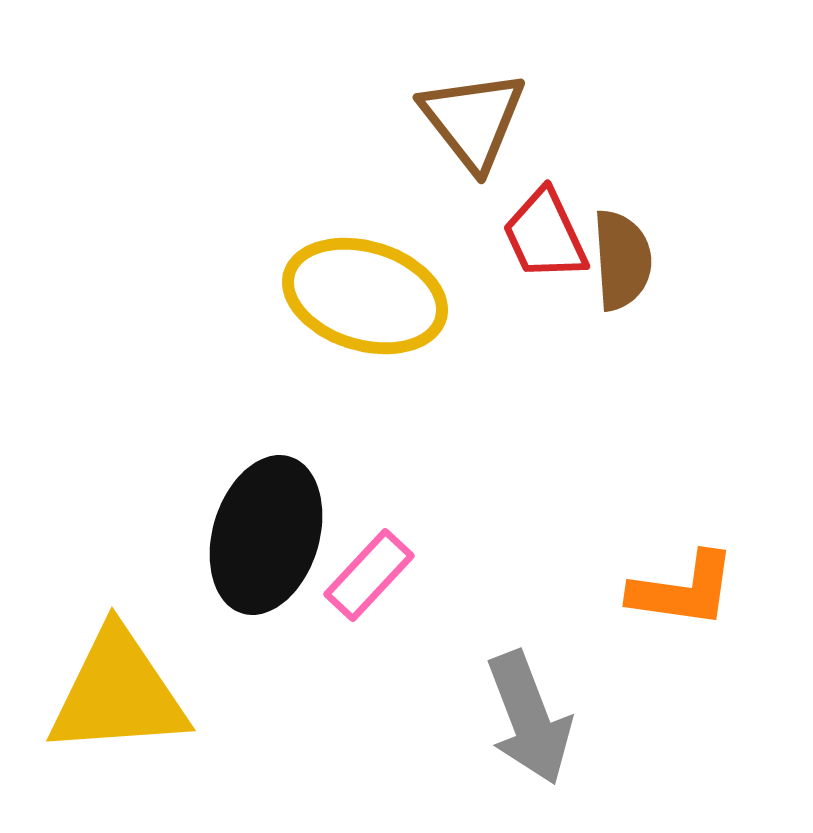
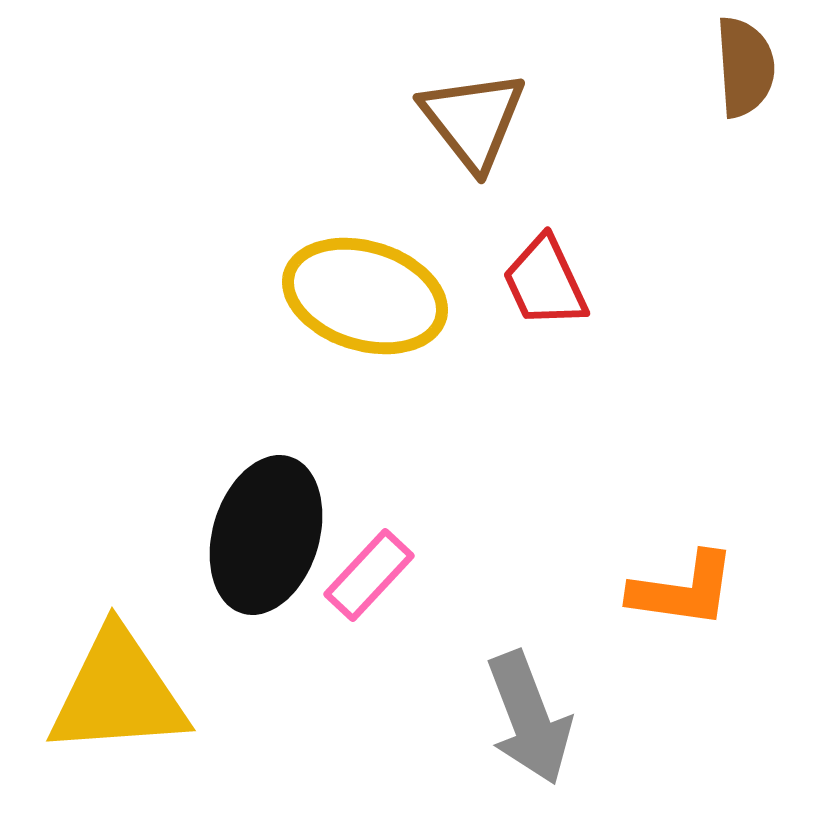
red trapezoid: moved 47 px down
brown semicircle: moved 123 px right, 193 px up
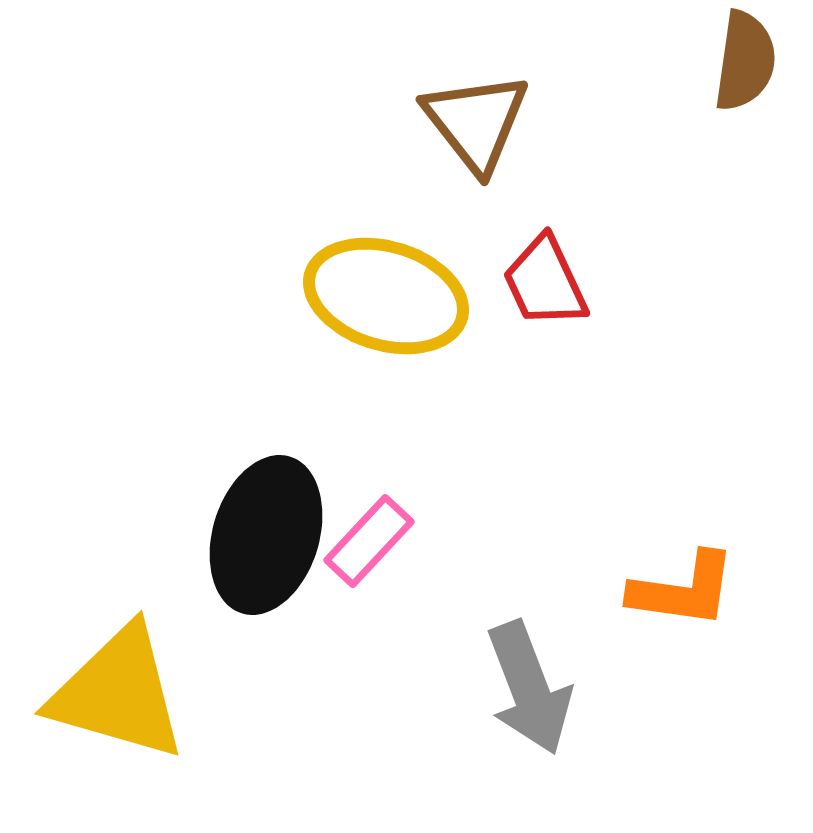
brown semicircle: moved 6 px up; rotated 12 degrees clockwise
brown triangle: moved 3 px right, 2 px down
yellow ellipse: moved 21 px right
pink rectangle: moved 34 px up
yellow triangle: rotated 20 degrees clockwise
gray arrow: moved 30 px up
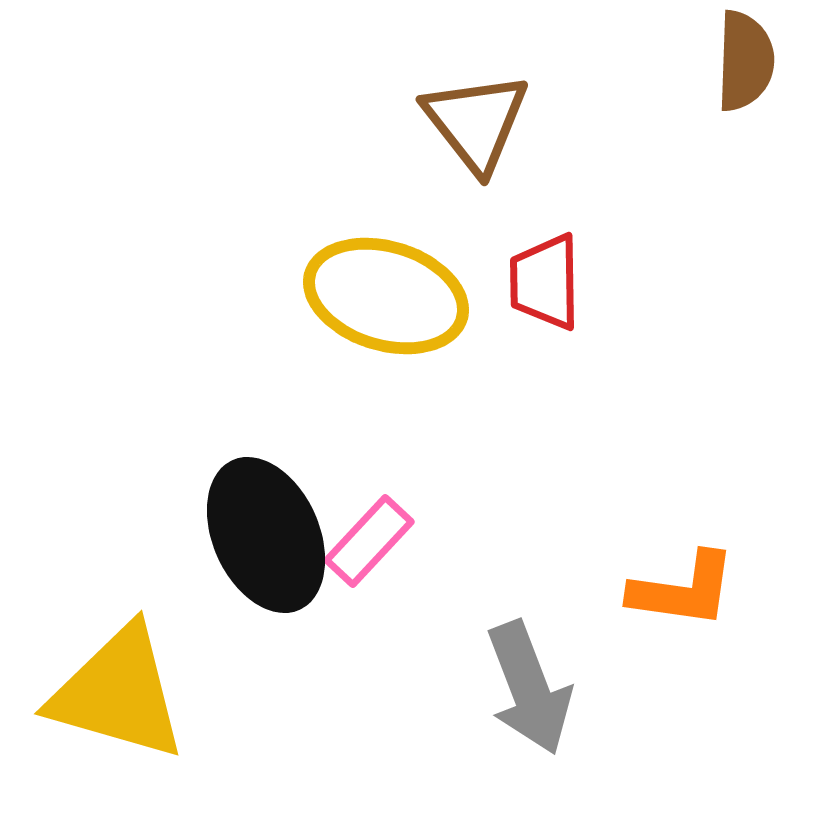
brown semicircle: rotated 6 degrees counterclockwise
red trapezoid: rotated 24 degrees clockwise
black ellipse: rotated 41 degrees counterclockwise
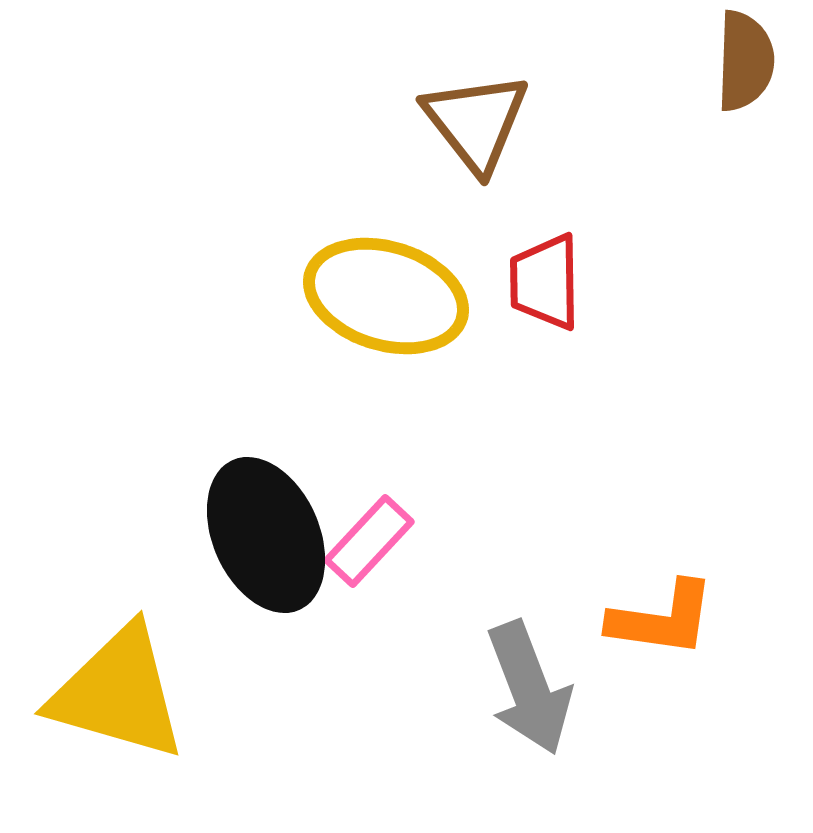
orange L-shape: moved 21 px left, 29 px down
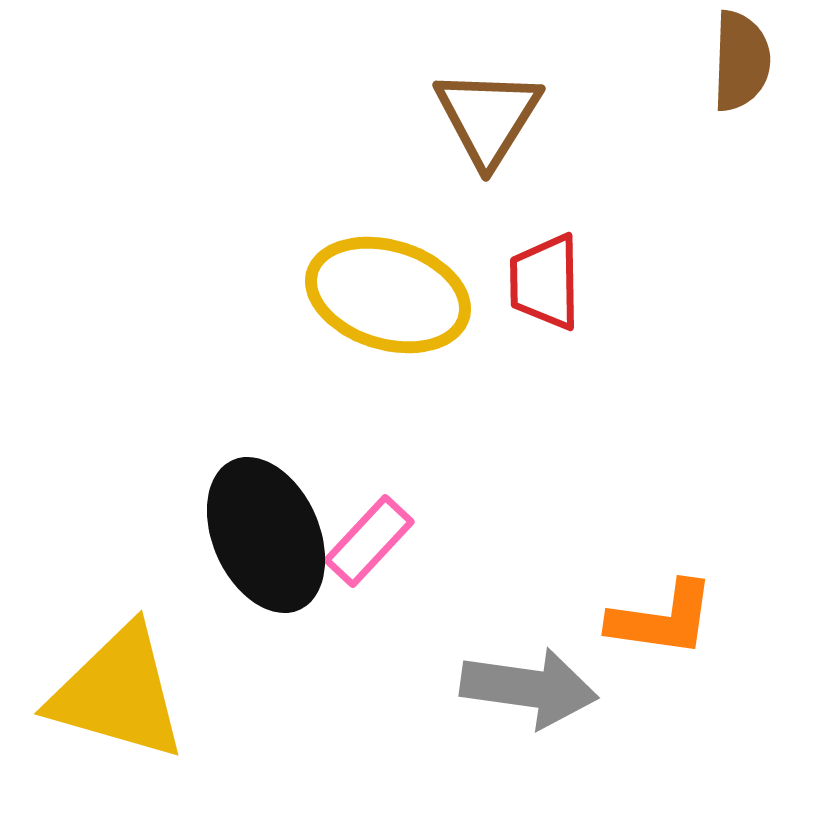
brown semicircle: moved 4 px left
brown triangle: moved 12 px right, 5 px up; rotated 10 degrees clockwise
yellow ellipse: moved 2 px right, 1 px up
gray arrow: rotated 61 degrees counterclockwise
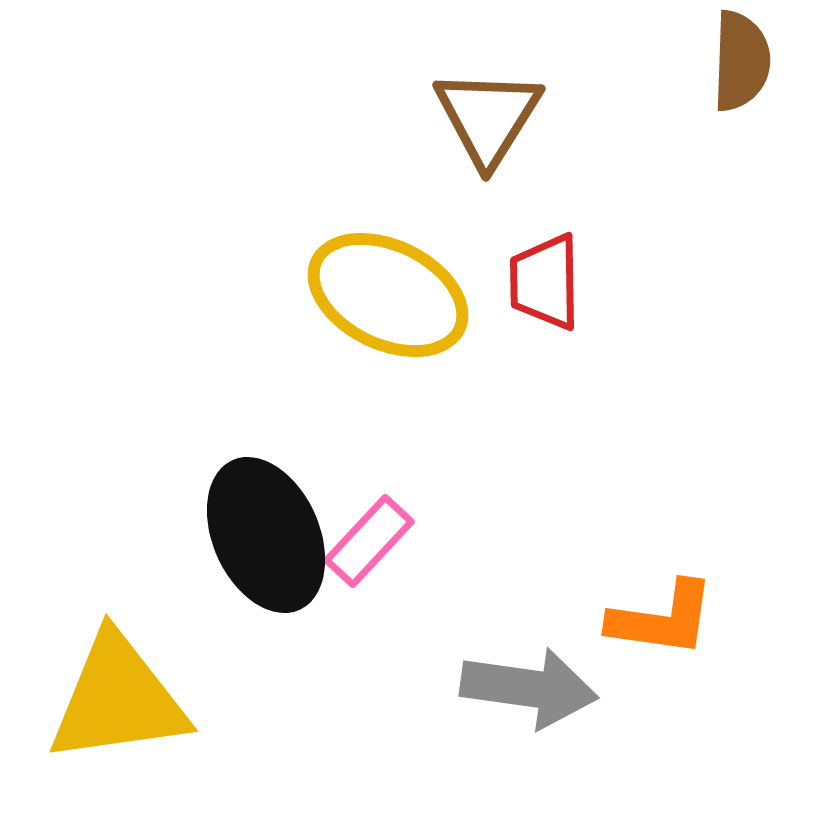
yellow ellipse: rotated 9 degrees clockwise
yellow triangle: moved 6 px down; rotated 24 degrees counterclockwise
